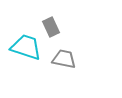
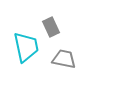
cyan trapezoid: rotated 60 degrees clockwise
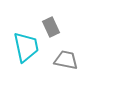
gray trapezoid: moved 2 px right, 1 px down
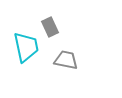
gray rectangle: moved 1 px left
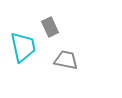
cyan trapezoid: moved 3 px left
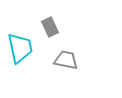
cyan trapezoid: moved 3 px left, 1 px down
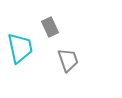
gray trapezoid: moved 2 px right; rotated 60 degrees clockwise
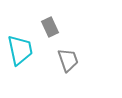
cyan trapezoid: moved 2 px down
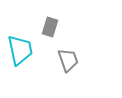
gray rectangle: rotated 42 degrees clockwise
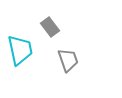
gray rectangle: rotated 54 degrees counterclockwise
